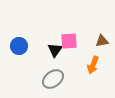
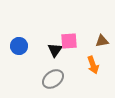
orange arrow: rotated 42 degrees counterclockwise
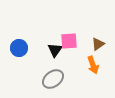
brown triangle: moved 4 px left, 3 px down; rotated 24 degrees counterclockwise
blue circle: moved 2 px down
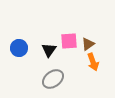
brown triangle: moved 10 px left
black triangle: moved 6 px left
orange arrow: moved 3 px up
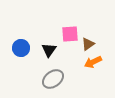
pink square: moved 1 px right, 7 px up
blue circle: moved 2 px right
orange arrow: rotated 84 degrees clockwise
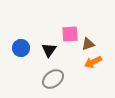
brown triangle: rotated 16 degrees clockwise
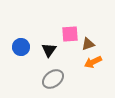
blue circle: moved 1 px up
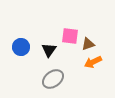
pink square: moved 2 px down; rotated 12 degrees clockwise
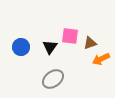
brown triangle: moved 2 px right, 1 px up
black triangle: moved 1 px right, 3 px up
orange arrow: moved 8 px right, 3 px up
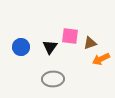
gray ellipse: rotated 35 degrees clockwise
